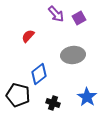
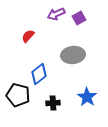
purple arrow: rotated 108 degrees clockwise
black cross: rotated 24 degrees counterclockwise
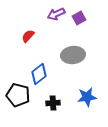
blue star: rotated 30 degrees clockwise
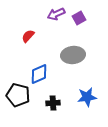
blue diamond: rotated 15 degrees clockwise
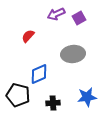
gray ellipse: moved 1 px up
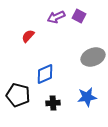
purple arrow: moved 3 px down
purple square: moved 2 px up; rotated 32 degrees counterclockwise
gray ellipse: moved 20 px right, 3 px down; rotated 15 degrees counterclockwise
blue diamond: moved 6 px right
